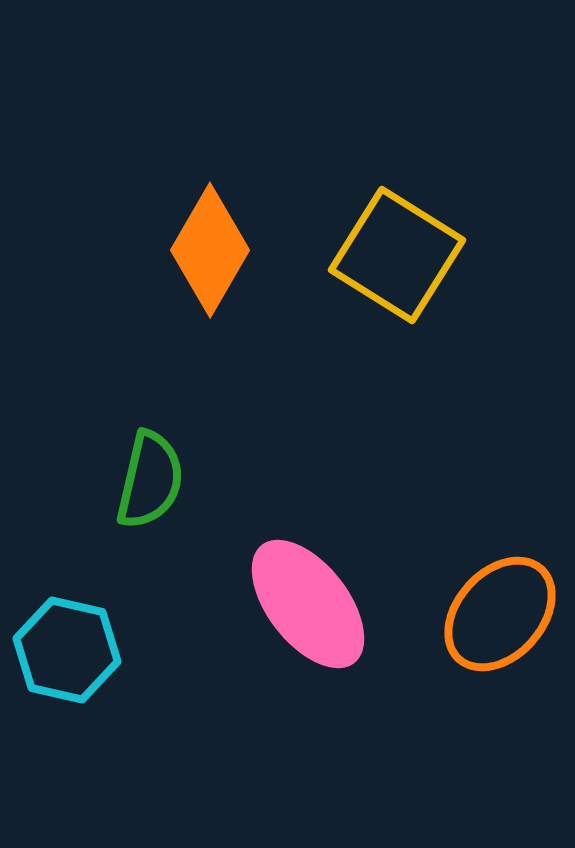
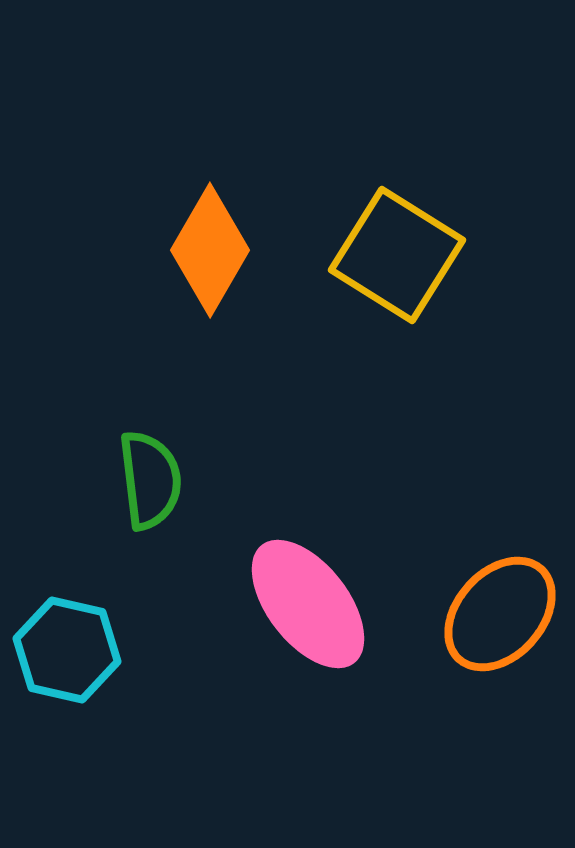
green semicircle: rotated 20 degrees counterclockwise
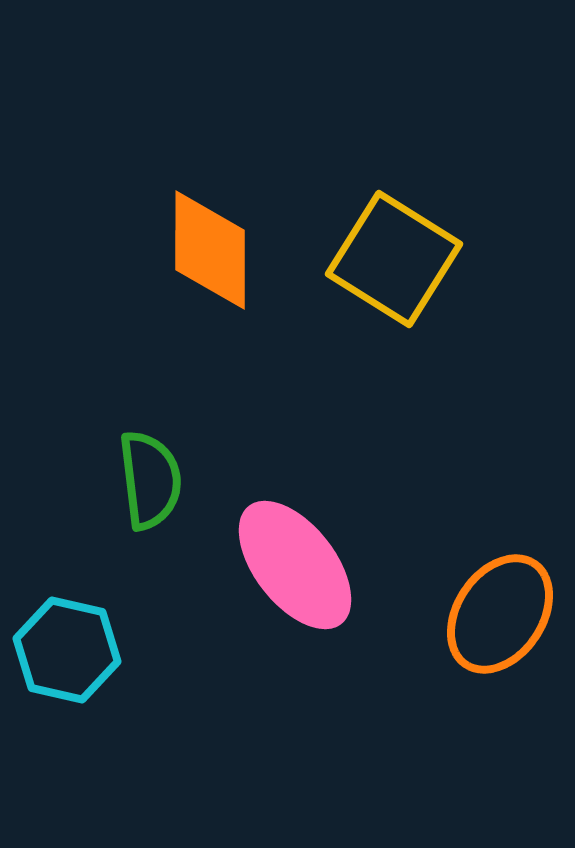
orange diamond: rotated 30 degrees counterclockwise
yellow square: moved 3 px left, 4 px down
pink ellipse: moved 13 px left, 39 px up
orange ellipse: rotated 8 degrees counterclockwise
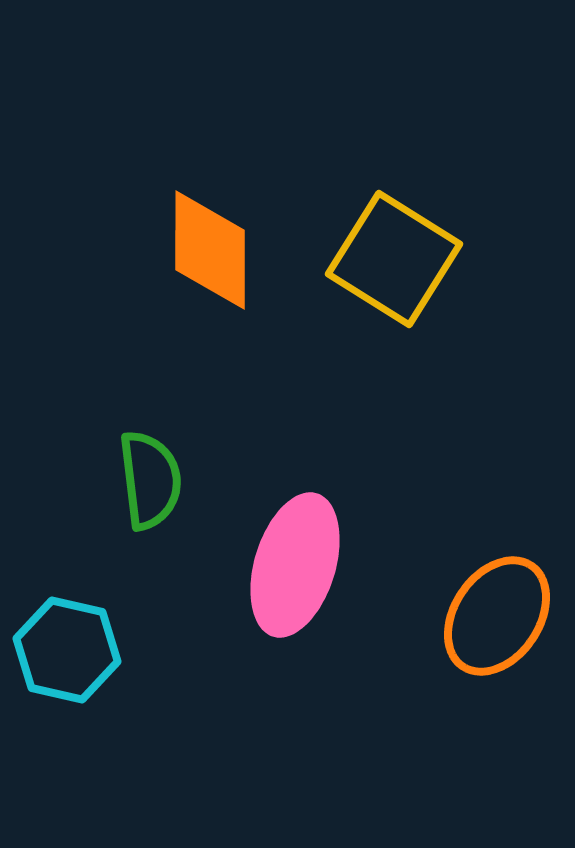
pink ellipse: rotated 55 degrees clockwise
orange ellipse: moved 3 px left, 2 px down
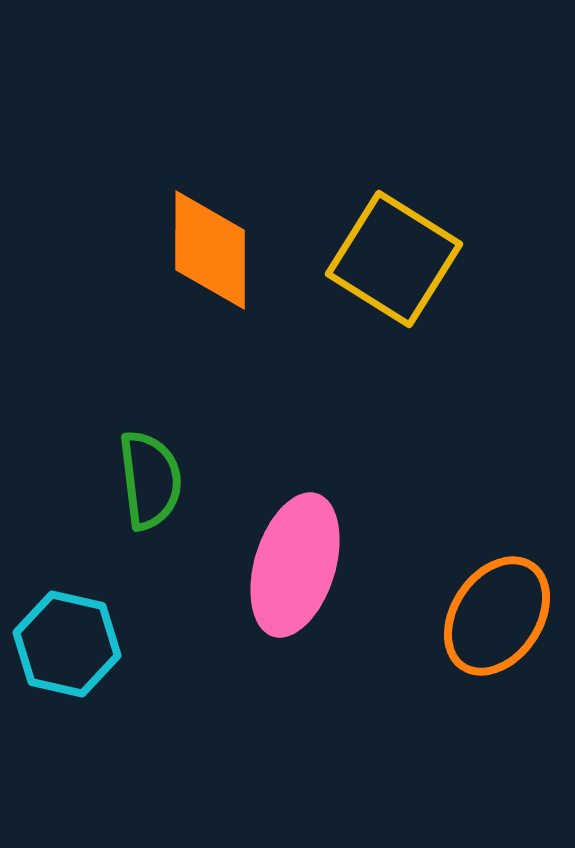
cyan hexagon: moved 6 px up
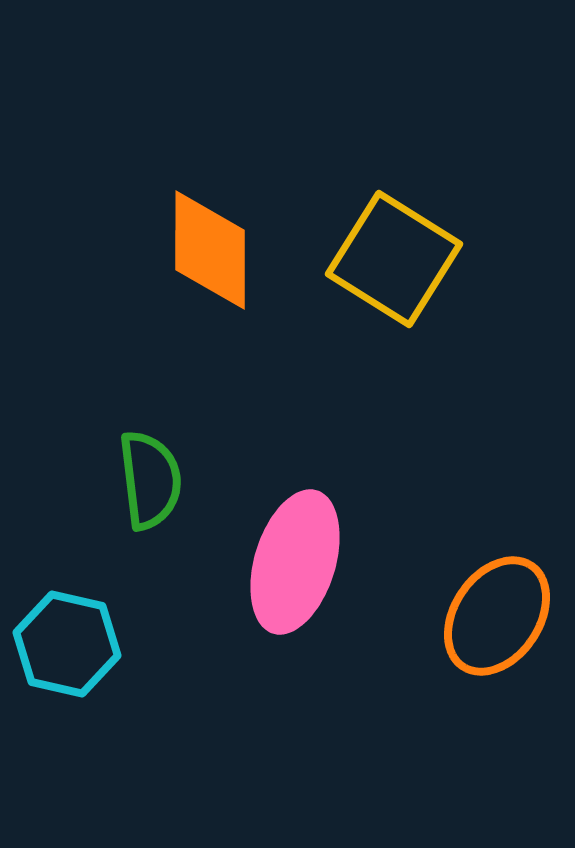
pink ellipse: moved 3 px up
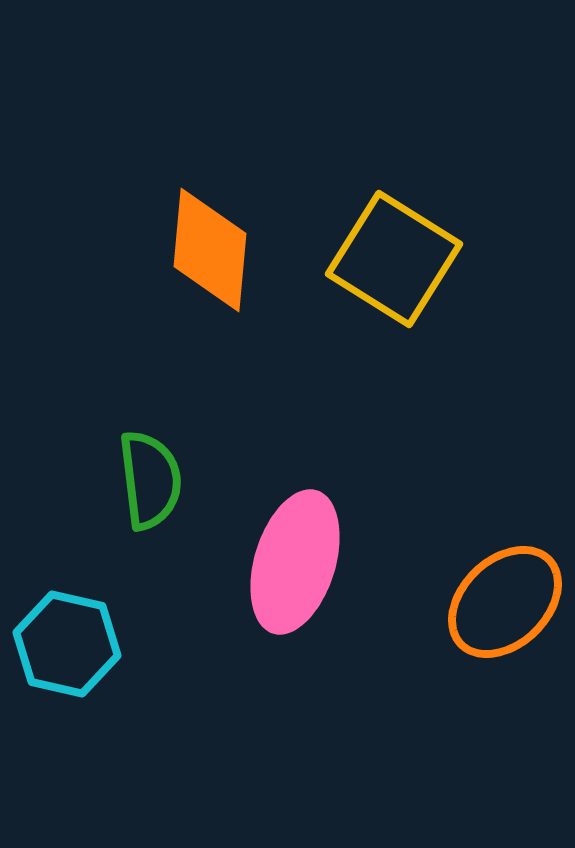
orange diamond: rotated 5 degrees clockwise
orange ellipse: moved 8 px right, 14 px up; rotated 12 degrees clockwise
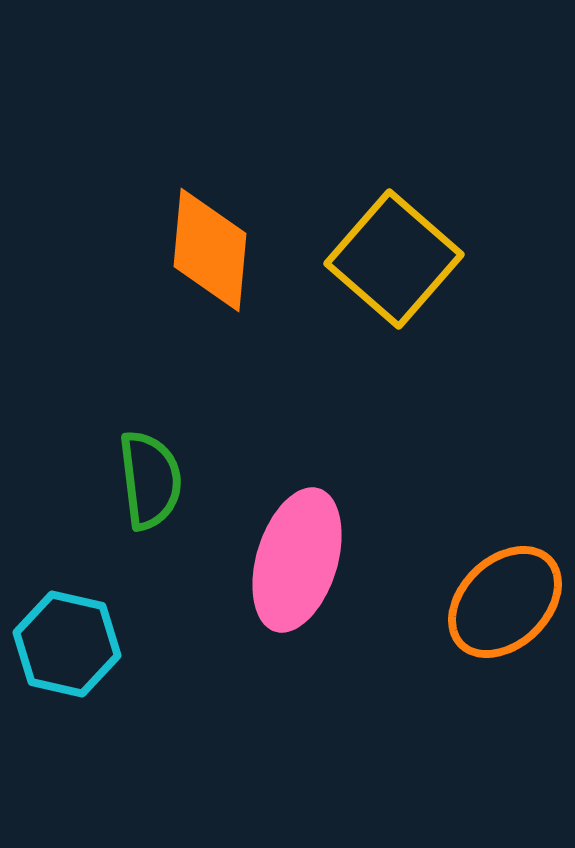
yellow square: rotated 9 degrees clockwise
pink ellipse: moved 2 px right, 2 px up
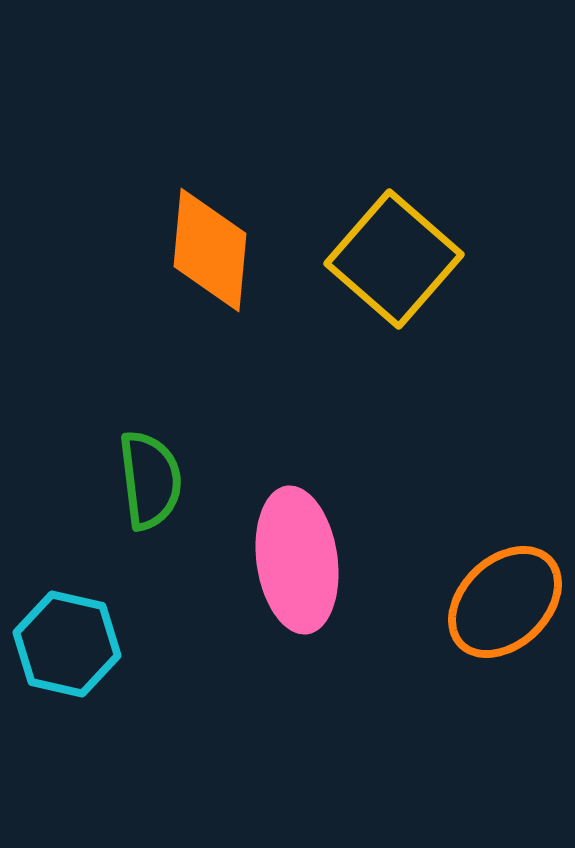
pink ellipse: rotated 25 degrees counterclockwise
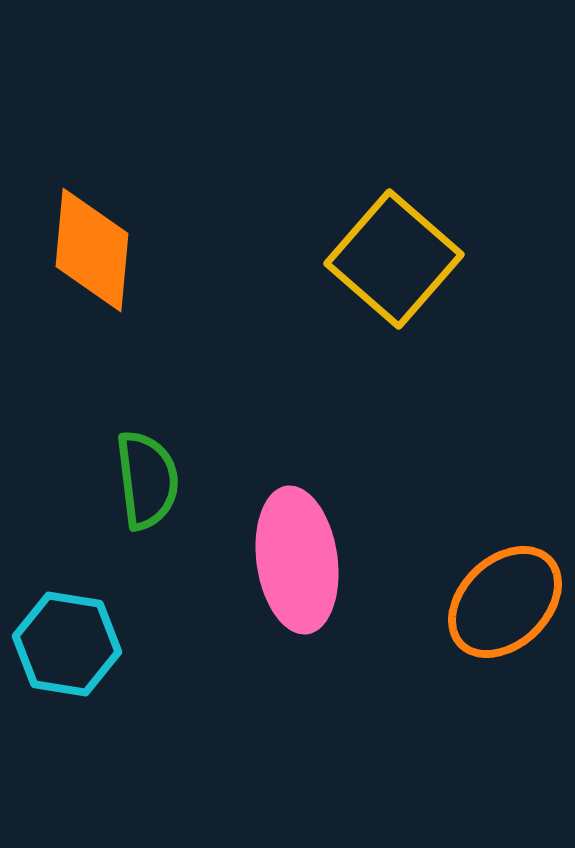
orange diamond: moved 118 px left
green semicircle: moved 3 px left
cyan hexagon: rotated 4 degrees counterclockwise
